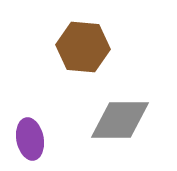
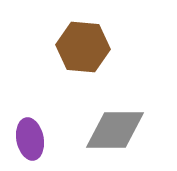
gray diamond: moved 5 px left, 10 px down
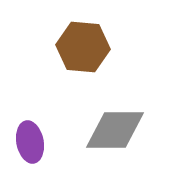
purple ellipse: moved 3 px down
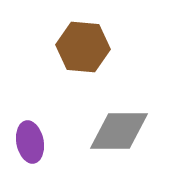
gray diamond: moved 4 px right, 1 px down
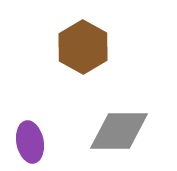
brown hexagon: rotated 24 degrees clockwise
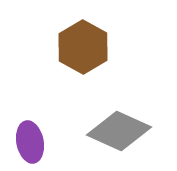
gray diamond: rotated 24 degrees clockwise
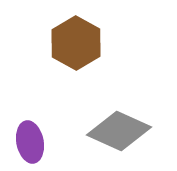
brown hexagon: moved 7 px left, 4 px up
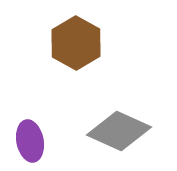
purple ellipse: moved 1 px up
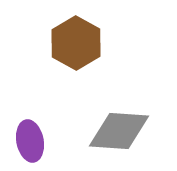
gray diamond: rotated 20 degrees counterclockwise
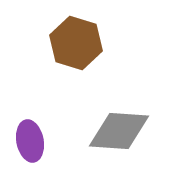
brown hexagon: rotated 12 degrees counterclockwise
